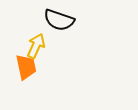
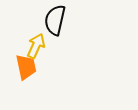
black semicircle: moved 4 px left; rotated 84 degrees clockwise
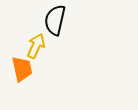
orange trapezoid: moved 4 px left, 2 px down
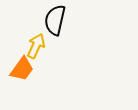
orange trapezoid: rotated 48 degrees clockwise
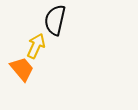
orange trapezoid: rotated 76 degrees counterclockwise
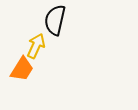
orange trapezoid: rotated 72 degrees clockwise
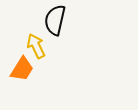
yellow arrow: rotated 50 degrees counterclockwise
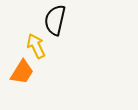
orange trapezoid: moved 3 px down
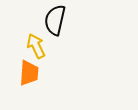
orange trapezoid: moved 7 px right, 1 px down; rotated 28 degrees counterclockwise
